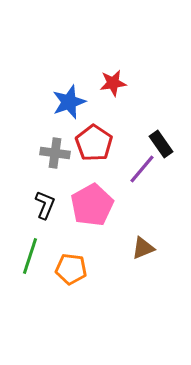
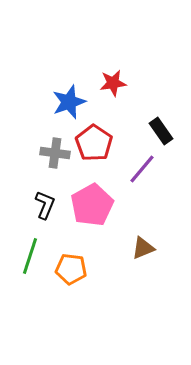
black rectangle: moved 13 px up
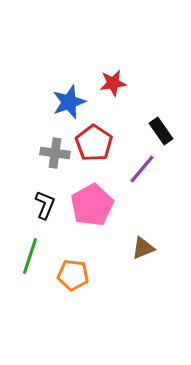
orange pentagon: moved 2 px right, 6 px down
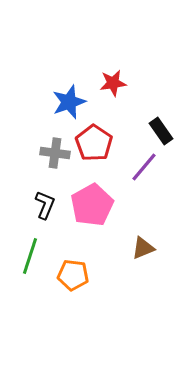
purple line: moved 2 px right, 2 px up
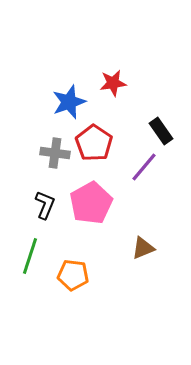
pink pentagon: moved 1 px left, 2 px up
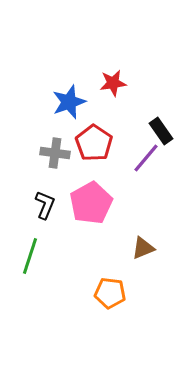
purple line: moved 2 px right, 9 px up
orange pentagon: moved 37 px right, 18 px down
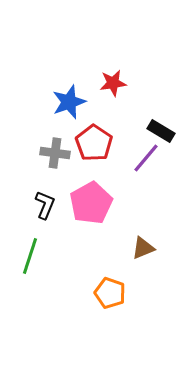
black rectangle: rotated 24 degrees counterclockwise
orange pentagon: rotated 12 degrees clockwise
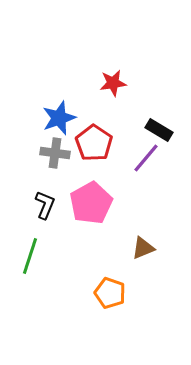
blue star: moved 10 px left, 16 px down
black rectangle: moved 2 px left, 1 px up
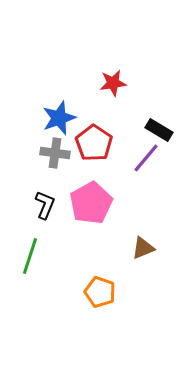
orange pentagon: moved 10 px left, 1 px up
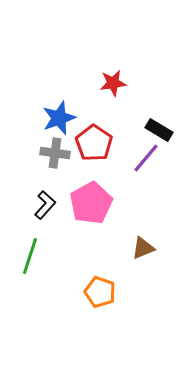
black L-shape: rotated 20 degrees clockwise
